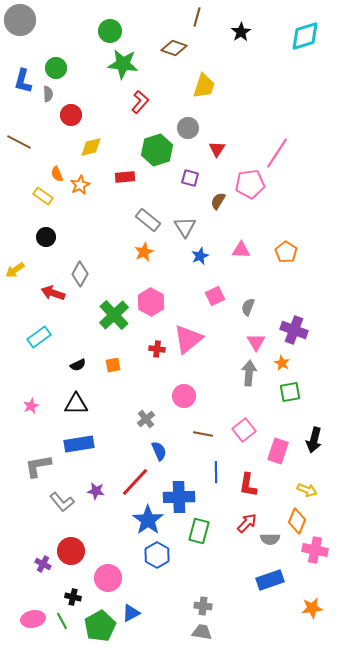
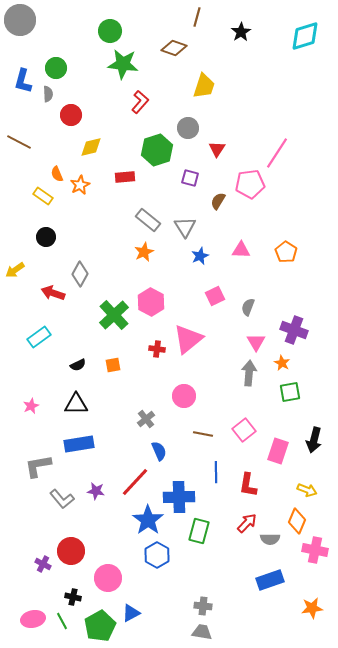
gray L-shape at (62, 502): moved 3 px up
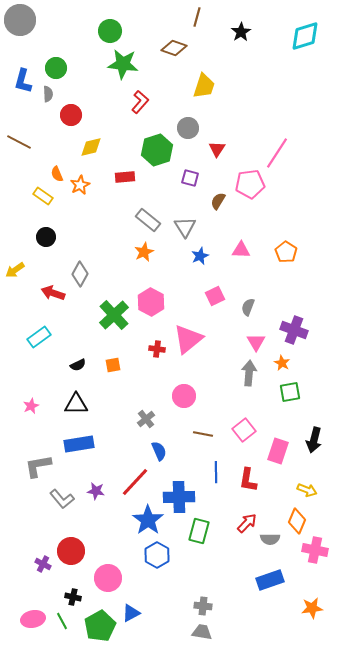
red L-shape at (248, 485): moved 5 px up
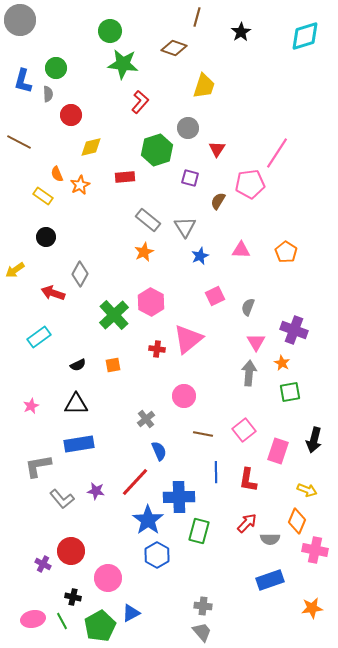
gray trapezoid at (202, 632): rotated 40 degrees clockwise
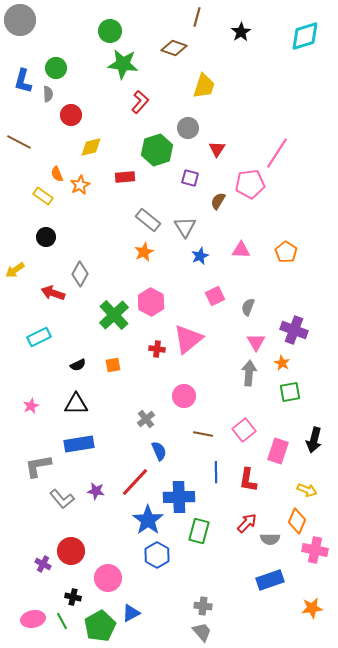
cyan rectangle at (39, 337): rotated 10 degrees clockwise
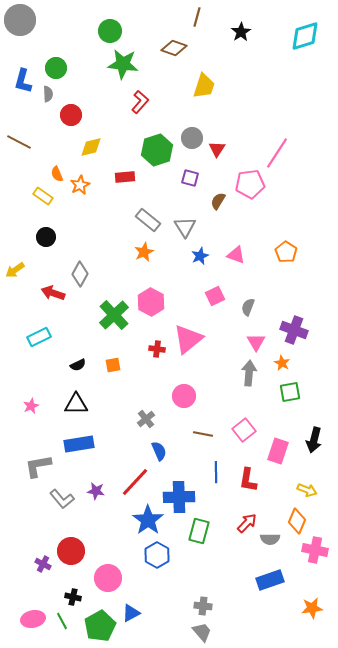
gray circle at (188, 128): moved 4 px right, 10 px down
pink triangle at (241, 250): moved 5 px left, 5 px down; rotated 18 degrees clockwise
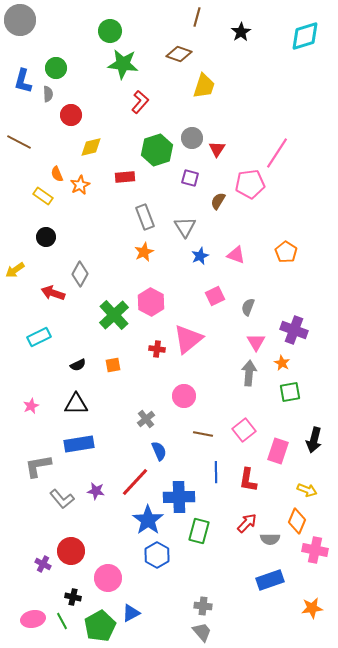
brown diamond at (174, 48): moved 5 px right, 6 px down
gray rectangle at (148, 220): moved 3 px left, 3 px up; rotated 30 degrees clockwise
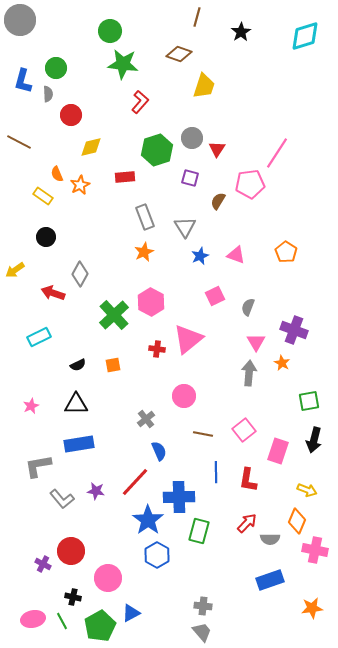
green square at (290, 392): moved 19 px right, 9 px down
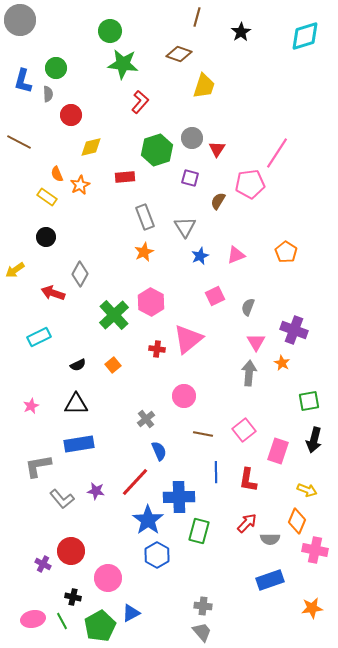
yellow rectangle at (43, 196): moved 4 px right, 1 px down
pink triangle at (236, 255): rotated 42 degrees counterclockwise
orange square at (113, 365): rotated 28 degrees counterclockwise
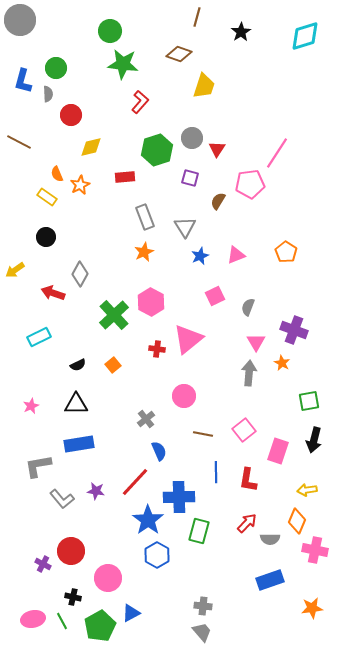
yellow arrow at (307, 490): rotated 150 degrees clockwise
